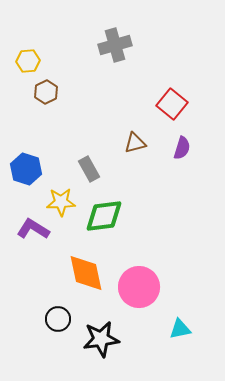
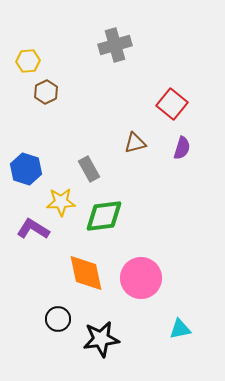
pink circle: moved 2 px right, 9 px up
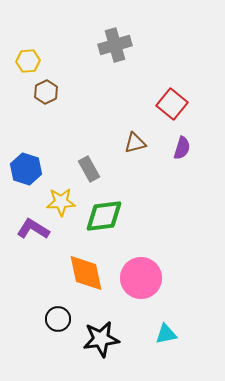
cyan triangle: moved 14 px left, 5 px down
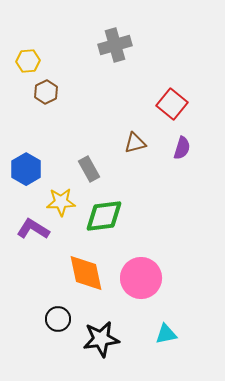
blue hexagon: rotated 12 degrees clockwise
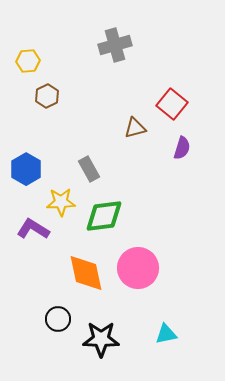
brown hexagon: moved 1 px right, 4 px down
brown triangle: moved 15 px up
pink circle: moved 3 px left, 10 px up
black star: rotated 9 degrees clockwise
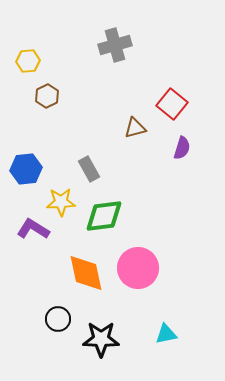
blue hexagon: rotated 24 degrees clockwise
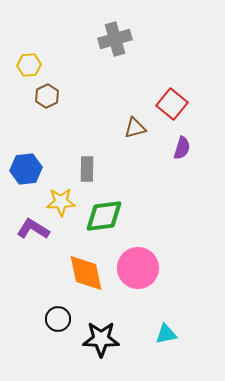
gray cross: moved 6 px up
yellow hexagon: moved 1 px right, 4 px down
gray rectangle: moved 2 px left; rotated 30 degrees clockwise
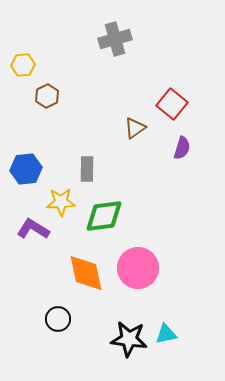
yellow hexagon: moved 6 px left
brown triangle: rotated 20 degrees counterclockwise
black star: moved 28 px right; rotated 6 degrees clockwise
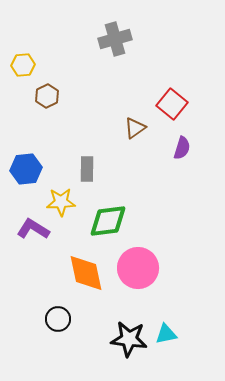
green diamond: moved 4 px right, 5 px down
